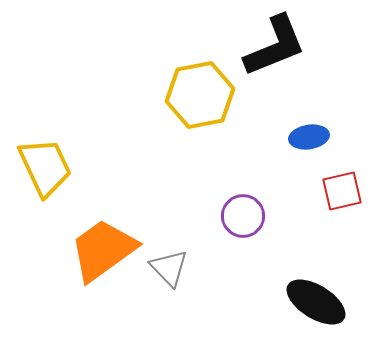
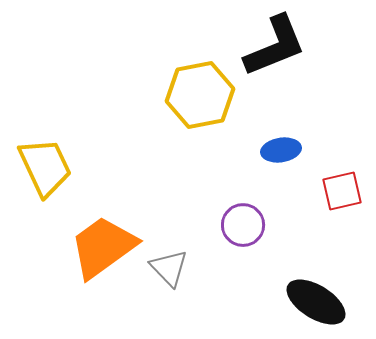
blue ellipse: moved 28 px left, 13 px down
purple circle: moved 9 px down
orange trapezoid: moved 3 px up
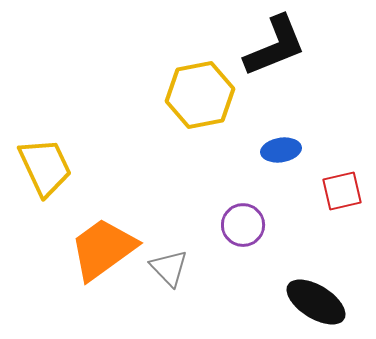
orange trapezoid: moved 2 px down
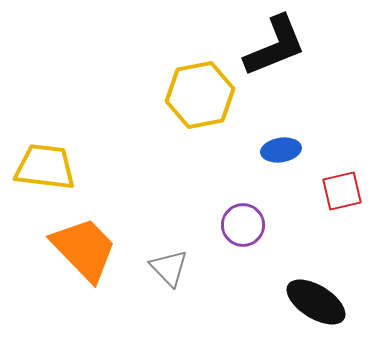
yellow trapezoid: rotated 58 degrees counterclockwise
orange trapezoid: moved 19 px left; rotated 82 degrees clockwise
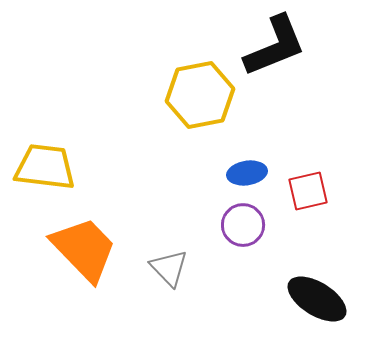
blue ellipse: moved 34 px left, 23 px down
red square: moved 34 px left
black ellipse: moved 1 px right, 3 px up
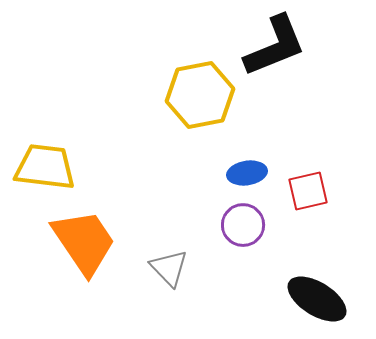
orange trapezoid: moved 7 px up; rotated 10 degrees clockwise
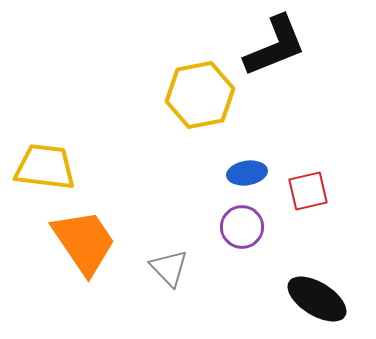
purple circle: moved 1 px left, 2 px down
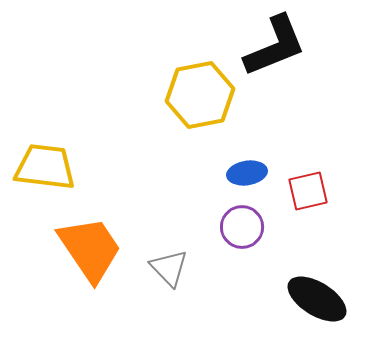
orange trapezoid: moved 6 px right, 7 px down
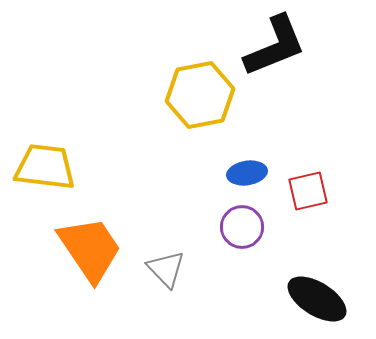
gray triangle: moved 3 px left, 1 px down
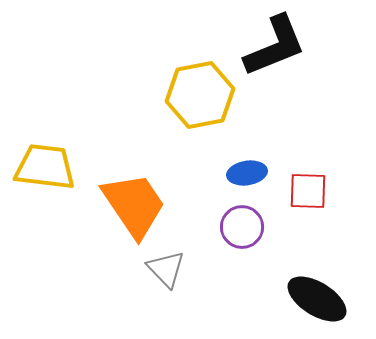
red square: rotated 15 degrees clockwise
orange trapezoid: moved 44 px right, 44 px up
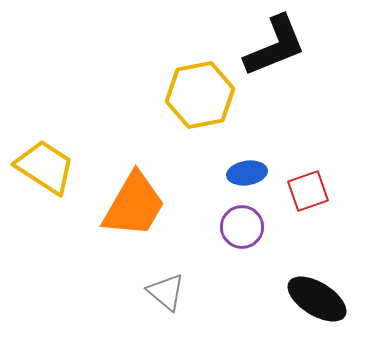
yellow trapezoid: rotated 26 degrees clockwise
red square: rotated 21 degrees counterclockwise
orange trapezoid: rotated 64 degrees clockwise
gray triangle: moved 23 px down; rotated 6 degrees counterclockwise
